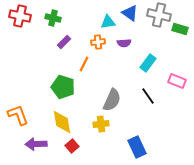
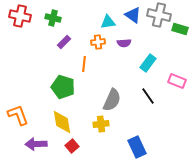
blue triangle: moved 3 px right, 2 px down
orange line: rotated 21 degrees counterclockwise
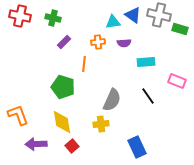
cyan triangle: moved 5 px right
cyan rectangle: moved 2 px left, 1 px up; rotated 48 degrees clockwise
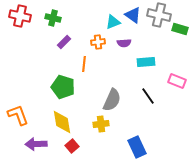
cyan triangle: rotated 14 degrees counterclockwise
